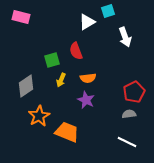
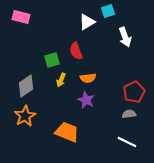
orange star: moved 14 px left
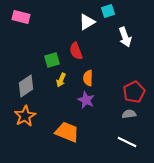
orange semicircle: rotated 98 degrees clockwise
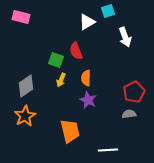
green square: moved 4 px right; rotated 35 degrees clockwise
orange semicircle: moved 2 px left
purple star: moved 2 px right
orange trapezoid: moved 3 px right, 1 px up; rotated 55 degrees clockwise
white line: moved 19 px left, 8 px down; rotated 30 degrees counterclockwise
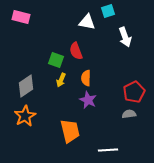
white triangle: rotated 42 degrees clockwise
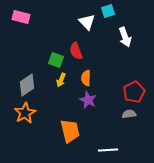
white triangle: rotated 36 degrees clockwise
gray diamond: moved 1 px right, 1 px up
orange star: moved 3 px up
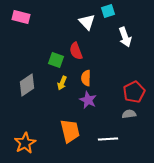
yellow arrow: moved 1 px right, 3 px down
orange star: moved 30 px down
white line: moved 11 px up
